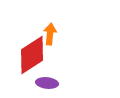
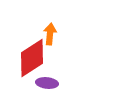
red diamond: moved 3 px down
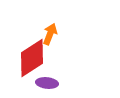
orange arrow: rotated 15 degrees clockwise
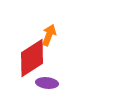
orange arrow: moved 1 px left, 1 px down
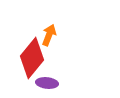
red diamond: rotated 18 degrees counterclockwise
